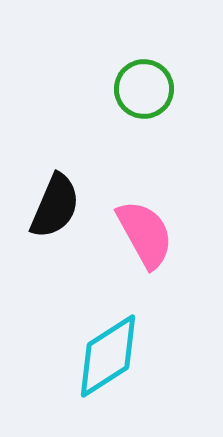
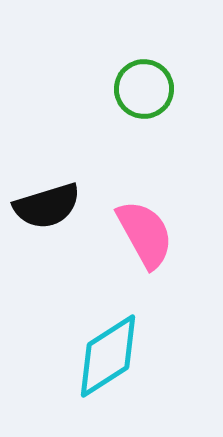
black semicircle: moved 8 px left; rotated 50 degrees clockwise
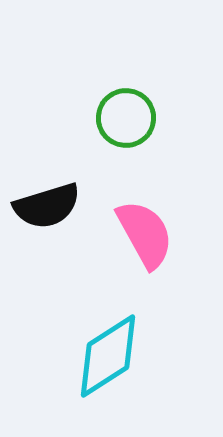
green circle: moved 18 px left, 29 px down
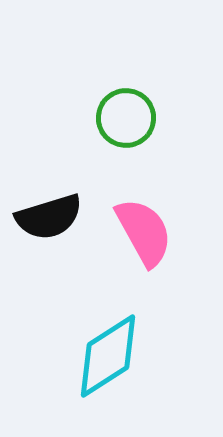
black semicircle: moved 2 px right, 11 px down
pink semicircle: moved 1 px left, 2 px up
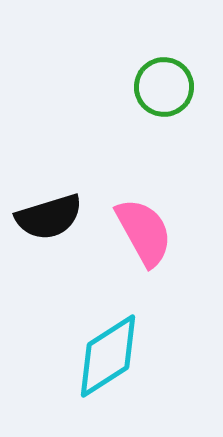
green circle: moved 38 px right, 31 px up
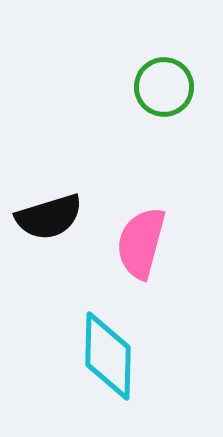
pink semicircle: moved 3 px left, 11 px down; rotated 136 degrees counterclockwise
cyan diamond: rotated 56 degrees counterclockwise
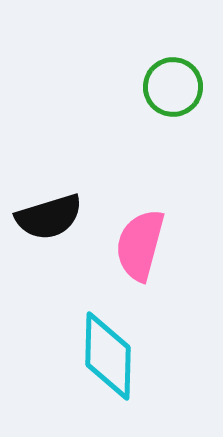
green circle: moved 9 px right
pink semicircle: moved 1 px left, 2 px down
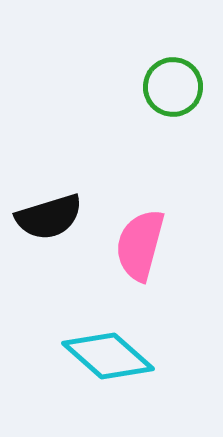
cyan diamond: rotated 50 degrees counterclockwise
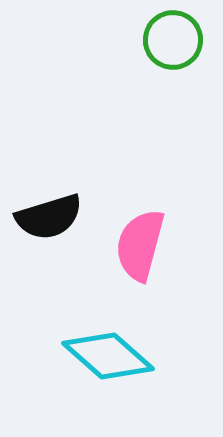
green circle: moved 47 px up
